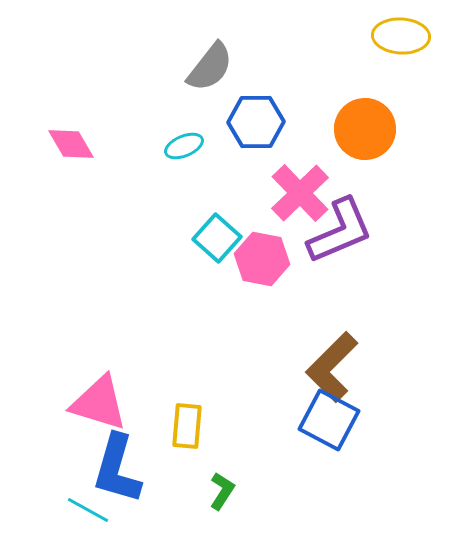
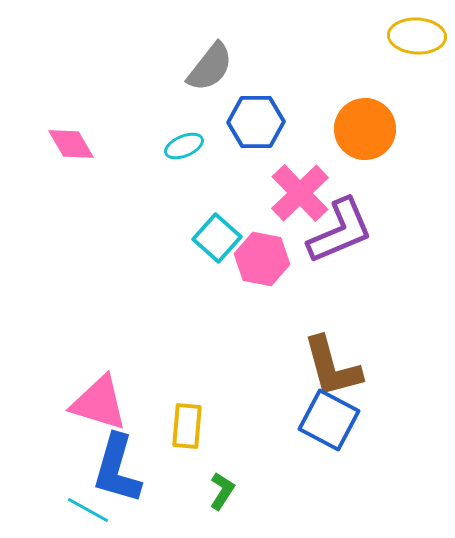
yellow ellipse: moved 16 px right
brown L-shape: rotated 60 degrees counterclockwise
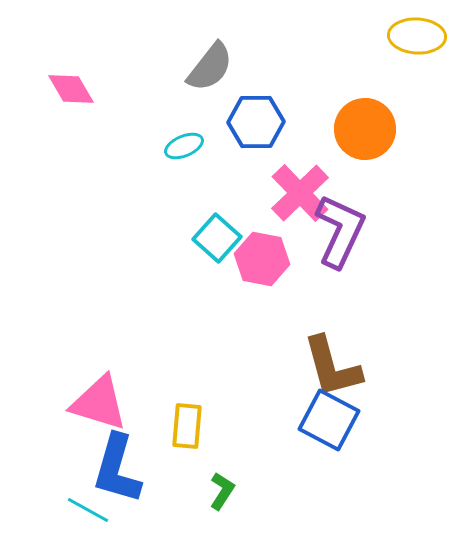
pink diamond: moved 55 px up
purple L-shape: rotated 42 degrees counterclockwise
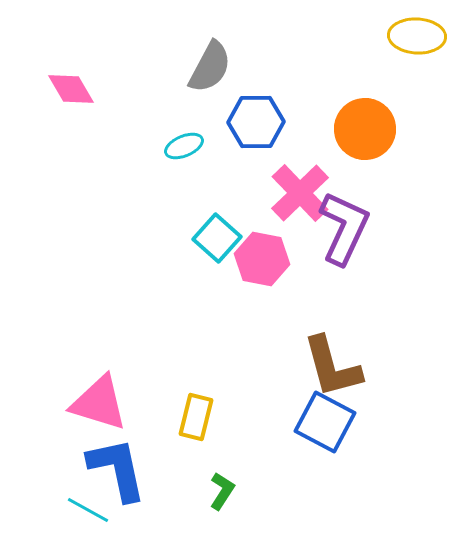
gray semicircle: rotated 10 degrees counterclockwise
purple L-shape: moved 4 px right, 3 px up
blue square: moved 4 px left, 2 px down
yellow rectangle: moved 9 px right, 9 px up; rotated 9 degrees clockwise
blue L-shape: rotated 152 degrees clockwise
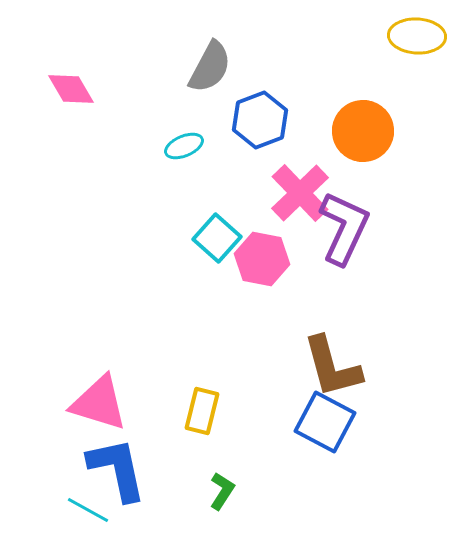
blue hexagon: moved 4 px right, 2 px up; rotated 20 degrees counterclockwise
orange circle: moved 2 px left, 2 px down
yellow rectangle: moved 6 px right, 6 px up
